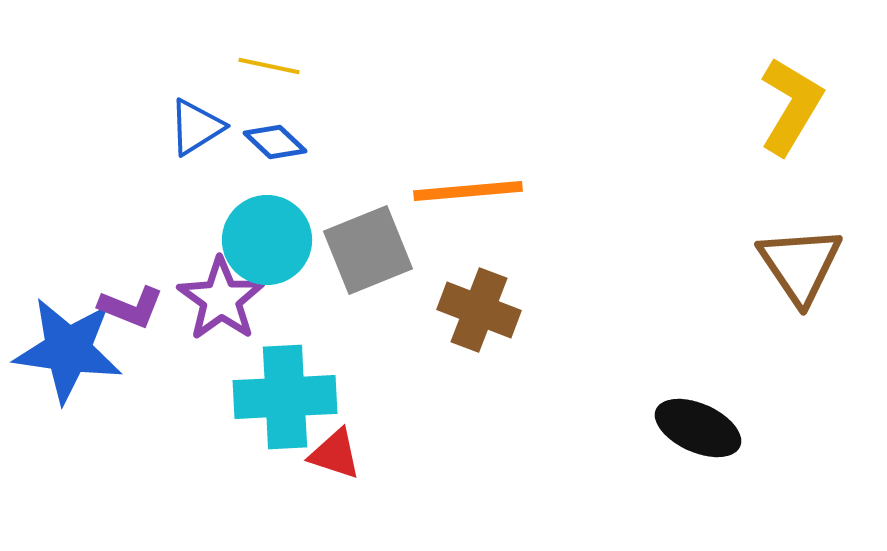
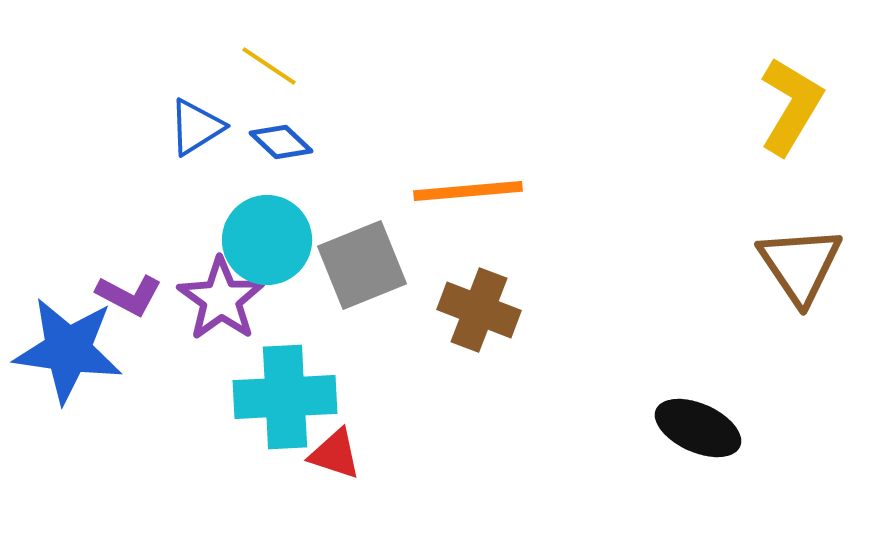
yellow line: rotated 22 degrees clockwise
blue diamond: moved 6 px right
gray square: moved 6 px left, 15 px down
purple L-shape: moved 2 px left, 12 px up; rotated 6 degrees clockwise
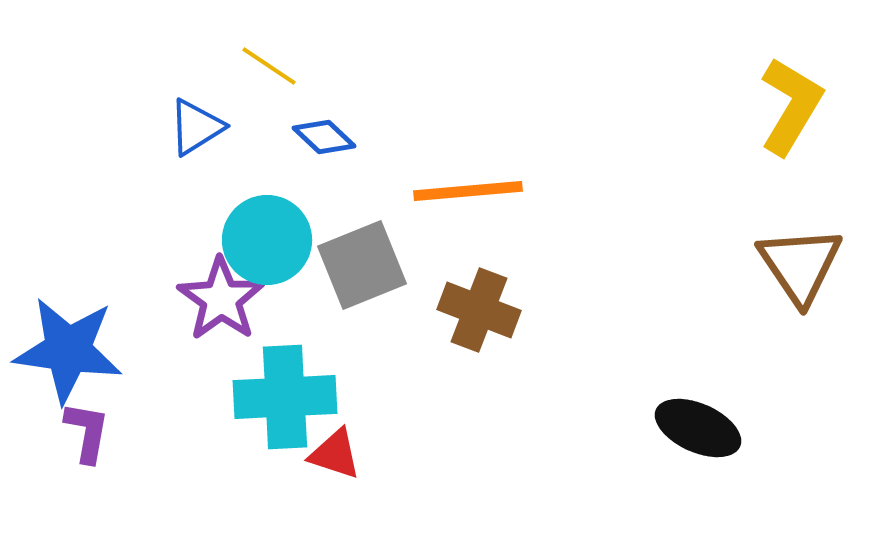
blue diamond: moved 43 px right, 5 px up
purple L-shape: moved 42 px left, 137 px down; rotated 108 degrees counterclockwise
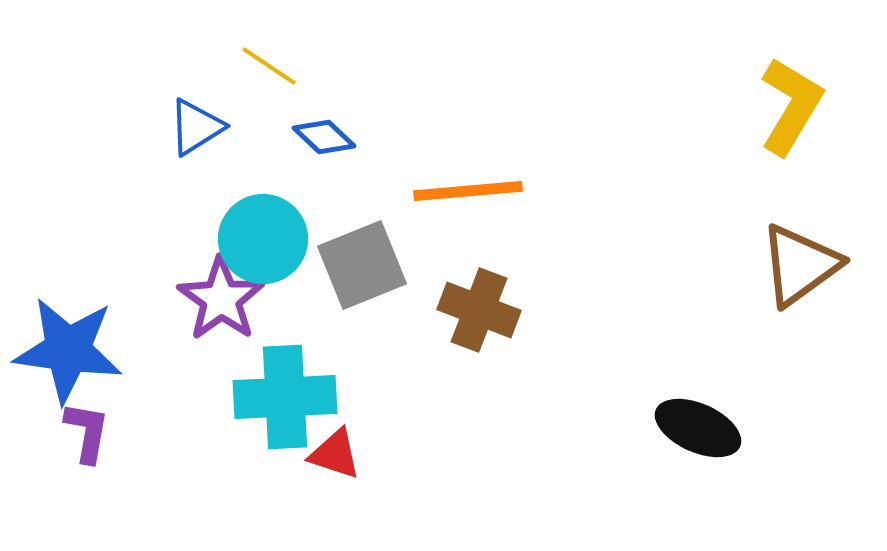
cyan circle: moved 4 px left, 1 px up
brown triangle: rotated 28 degrees clockwise
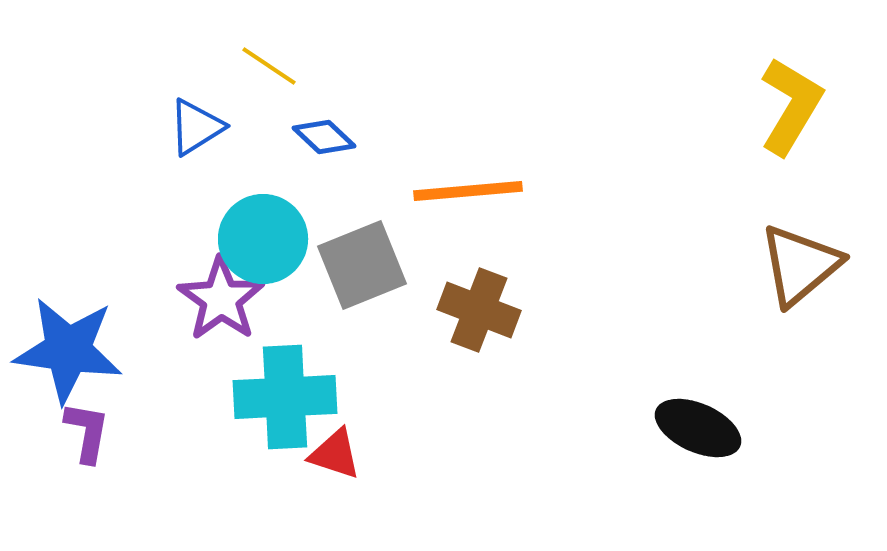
brown triangle: rotated 4 degrees counterclockwise
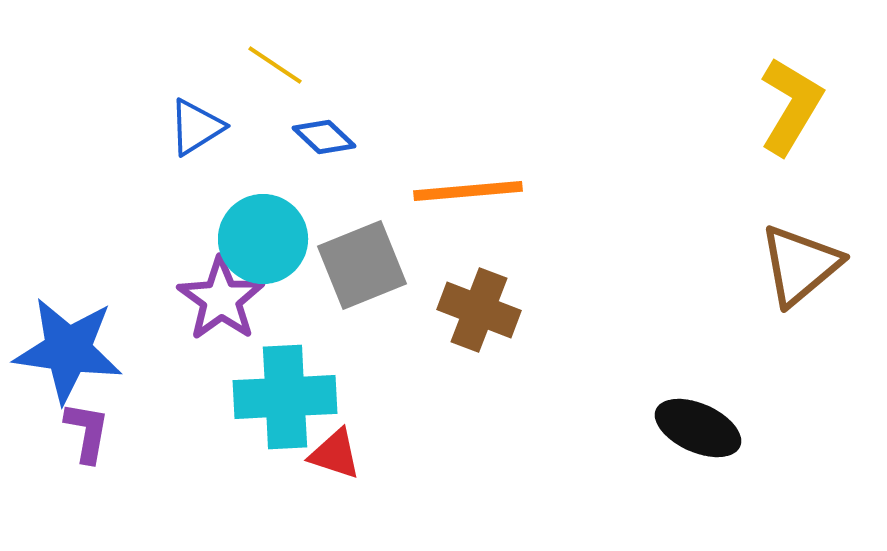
yellow line: moved 6 px right, 1 px up
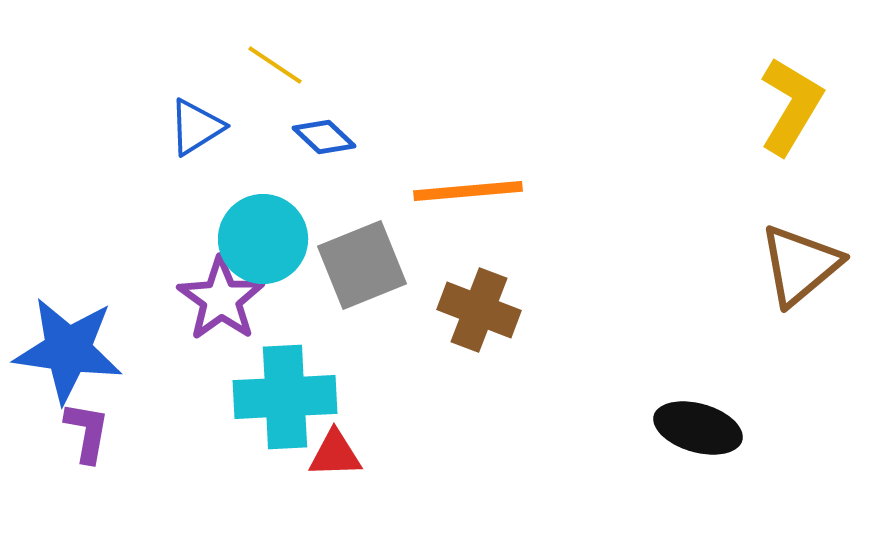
black ellipse: rotated 8 degrees counterclockwise
red triangle: rotated 20 degrees counterclockwise
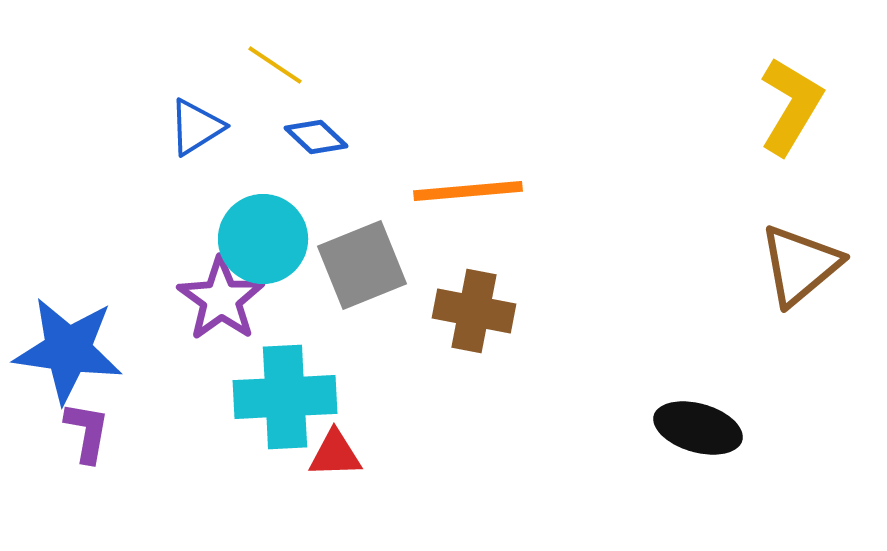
blue diamond: moved 8 px left
brown cross: moved 5 px left, 1 px down; rotated 10 degrees counterclockwise
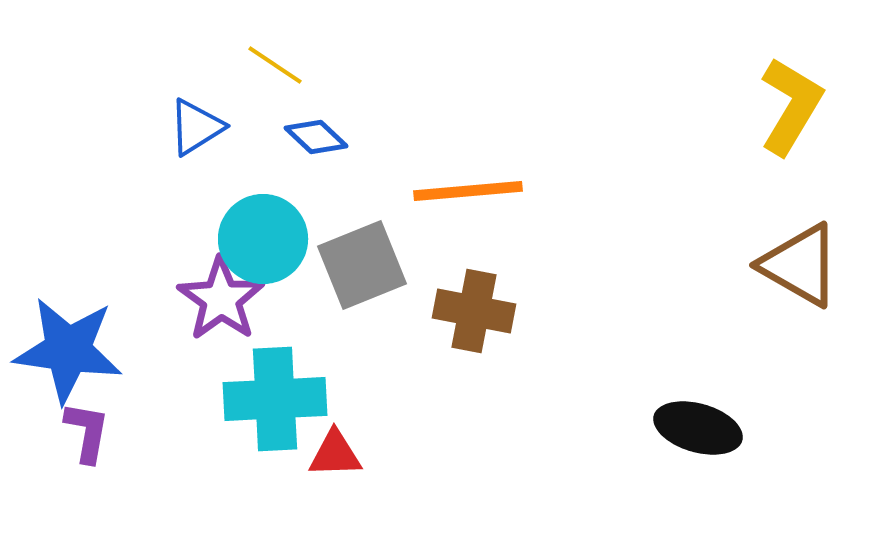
brown triangle: rotated 50 degrees counterclockwise
cyan cross: moved 10 px left, 2 px down
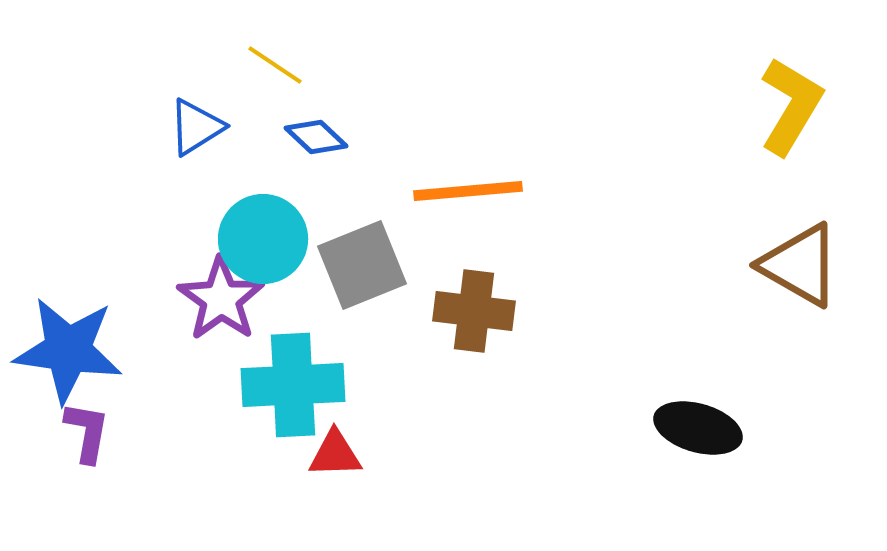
brown cross: rotated 4 degrees counterclockwise
cyan cross: moved 18 px right, 14 px up
